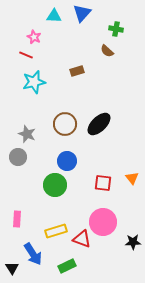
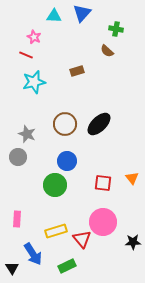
red triangle: rotated 30 degrees clockwise
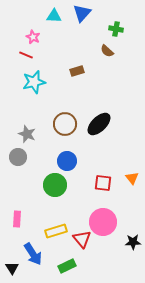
pink star: moved 1 px left
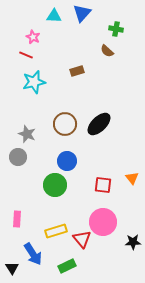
red square: moved 2 px down
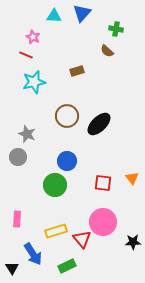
brown circle: moved 2 px right, 8 px up
red square: moved 2 px up
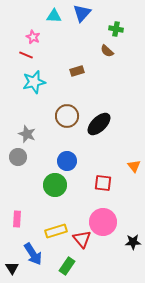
orange triangle: moved 2 px right, 12 px up
green rectangle: rotated 30 degrees counterclockwise
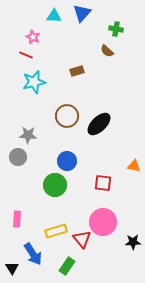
gray star: moved 1 px right, 1 px down; rotated 18 degrees counterclockwise
orange triangle: rotated 40 degrees counterclockwise
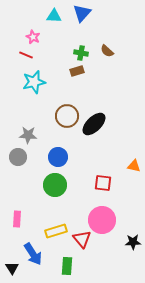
green cross: moved 35 px left, 24 px down
black ellipse: moved 5 px left
blue circle: moved 9 px left, 4 px up
pink circle: moved 1 px left, 2 px up
green rectangle: rotated 30 degrees counterclockwise
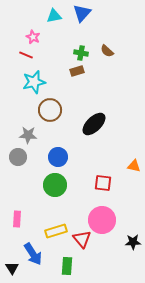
cyan triangle: rotated 14 degrees counterclockwise
brown circle: moved 17 px left, 6 px up
